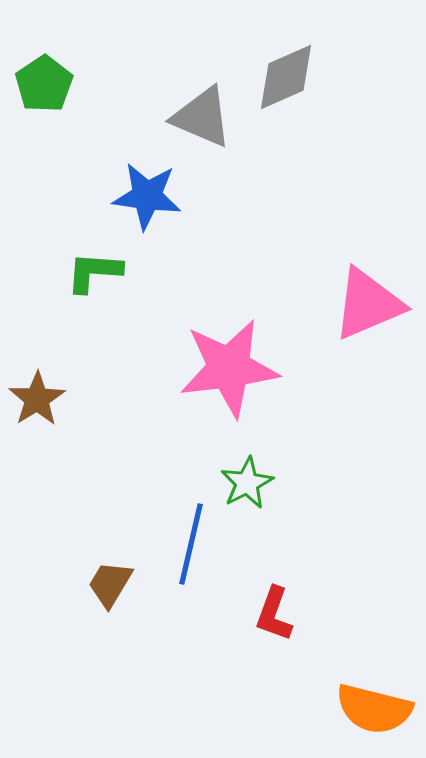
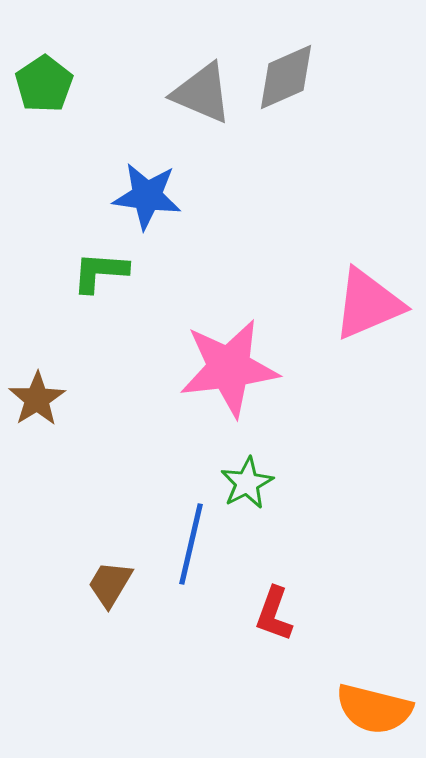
gray triangle: moved 24 px up
green L-shape: moved 6 px right
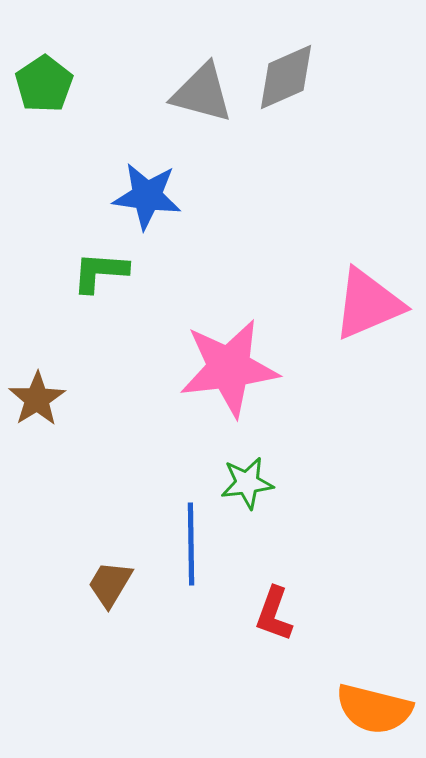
gray triangle: rotated 8 degrees counterclockwise
green star: rotated 20 degrees clockwise
blue line: rotated 14 degrees counterclockwise
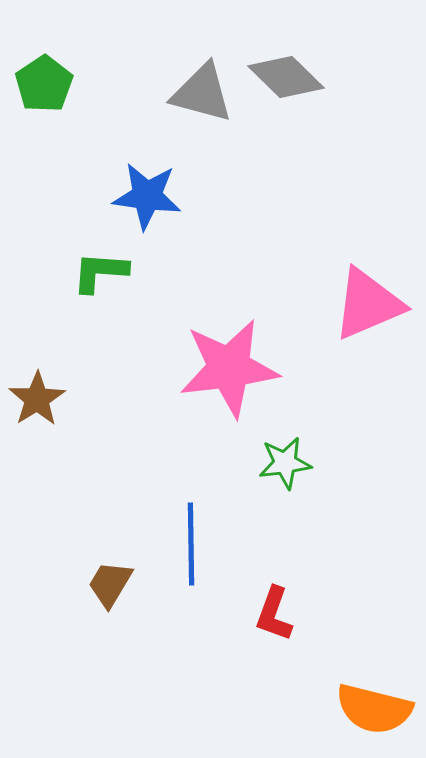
gray diamond: rotated 68 degrees clockwise
green star: moved 38 px right, 20 px up
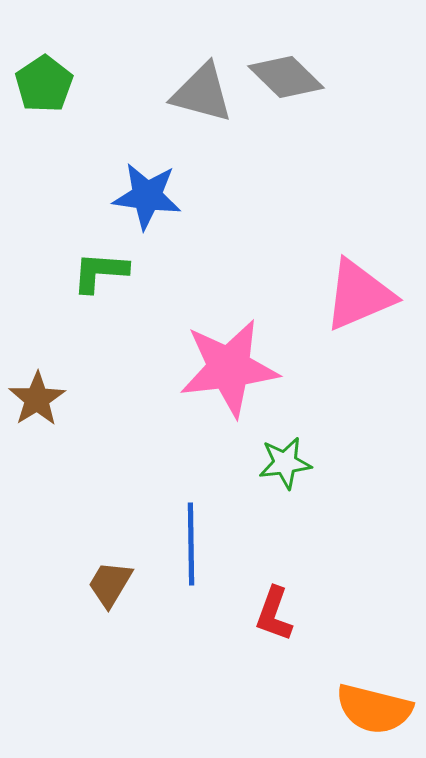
pink triangle: moved 9 px left, 9 px up
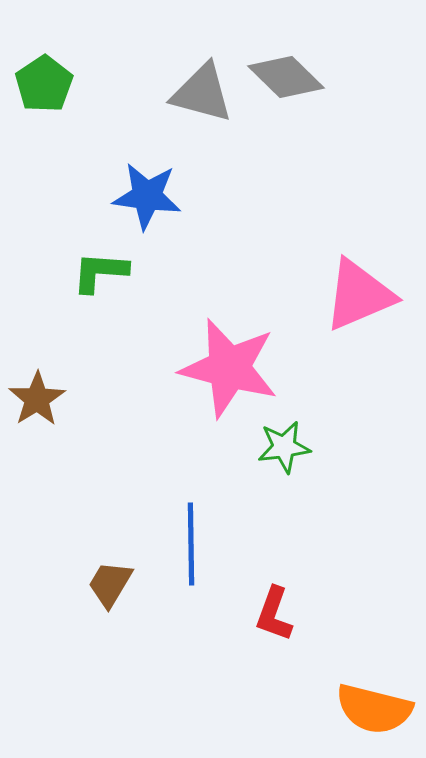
pink star: rotated 22 degrees clockwise
green star: moved 1 px left, 16 px up
